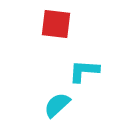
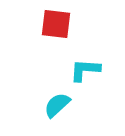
cyan L-shape: moved 1 px right, 1 px up
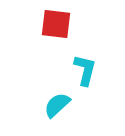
cyan L-shape: rotated 100 degrees clockwise
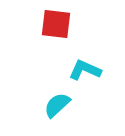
cyan L-shape: rotated 80 degrees counterclockwise
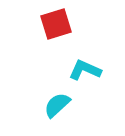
red square: rotated 24 degrees counterclockwise
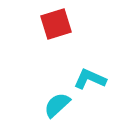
cyan L-shape: moved 5 px right, 9 px down
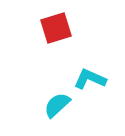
red square: moved 4 px down
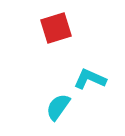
cyan semicircle: moved 1 px right, 2 px down; rotated 12 degrees counterclockwise
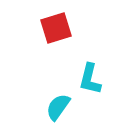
cyan L-shape: rotated 100 degrees counterclockwise
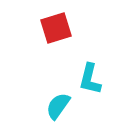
cyan semicircle: moved 1 px up
